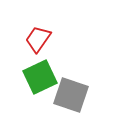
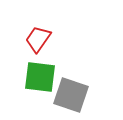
green square: rotated 32 degrees clockwise
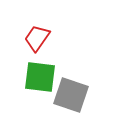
red trapezoid: moved 1 px left, 1 px up
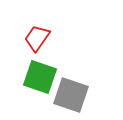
green square: rotated 12 degrees clockwise
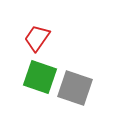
gray square: moved 4 px right, 7 px up
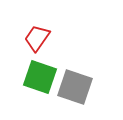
gray square: moved 1 px up
